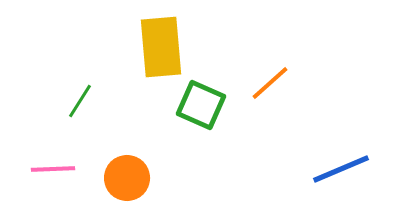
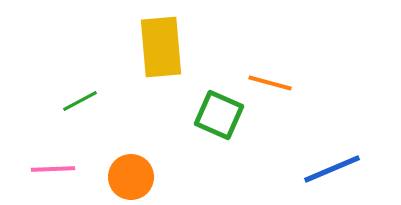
orange line: rotated 57 degrees clockwise
green line: rotated 30 degrees clockwise
green square: moved 18 px right, 10 px down
blue line: moved 9 px left
orange circle: moved 4 px right, 1 px up
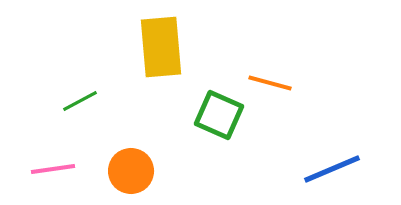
pink line: rotated 6 degrees counterclockwise
orange circle: moved 6 px up
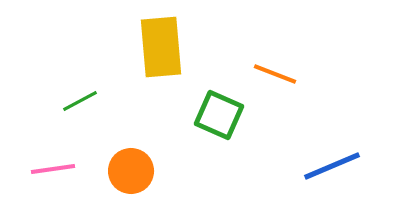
orange line: moved 5 px right, 9 px up; rotated 6 degrees clockwise
blue line: moved 3 px up
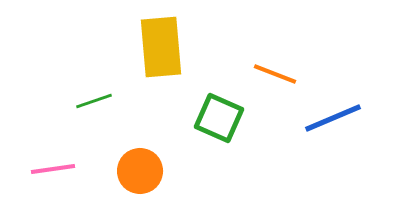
green line: moved 14 px right; rotated 9 degrees clockwise
green square: moved 3 px down
blue line: moved 1 px right, 48 px up
orange circle: moved 9 px right
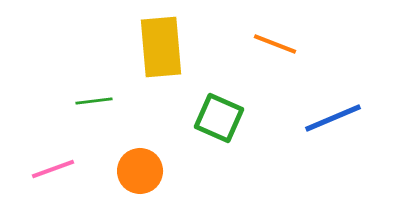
orange line: moved 30 px up
green line: rotated 12 degrees clockwise
pink line: rotated 12 degrees counterclockwise
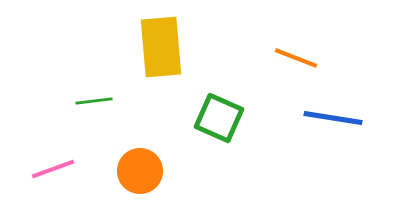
orange line: moved 21 px right, 14 px down
blue line: rotated 32 degrees clockwise
